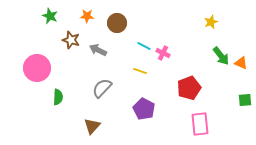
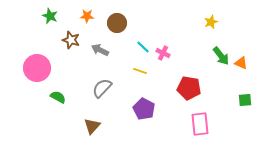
cyan line: moved 1 px left, 1 px down; rotated 16 degrees clockwise
gray arrow: moved 2 px right
red pentagon: rotated 30 degrees clockwise
green semicircle: rotated 63 degrees counterclockwise
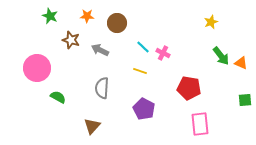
gray semicircle: rotated 40 degrees counterclockwise
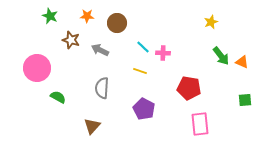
pink cross: rotated 24 degrees counterclockwise
orange triangle: moved 1 px right, 1 px up
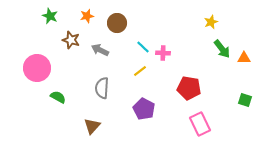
orange star: rotated 16 degrees counterclockwise
green arrow: moved 1 px right, 7 px up
orange triangle: moved 2 px right, 4 px up; rotated 24 degrees counterclockwise
yellow line: rotated 56 degrees counterclockwise
green square: rotated 24 degrees clockwise
pink rectangle: rotated 20 degrees counterclockwise
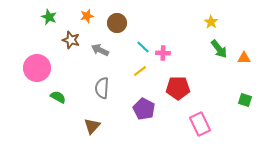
green star: moved 1 px left, 1 px down
yellow star: rotated 16 degrees counterclockwise
green arrow: moved 3 px left
red pentagon: moved 11 px left; rotated 10 degrees counterclockwise
